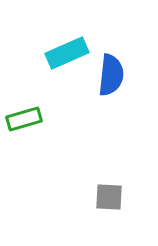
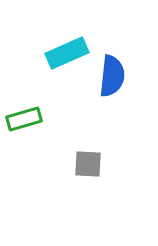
blue semicircle: moved 1 px right, 1 px down
gray square: moved 21 px left, 33 px up
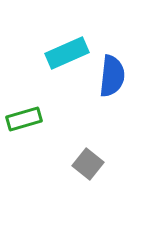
gray square: rotated 36 degrees clockwise
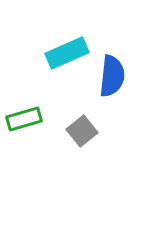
gray square: moved 6 px left, 33 px up; rotated 12 degrees clockwise
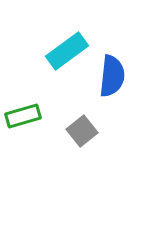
cyan rectangle: moved 2 px up; rotated 12 degrees counterclockwise
green rectangle: moved 1 px left, 3 px up
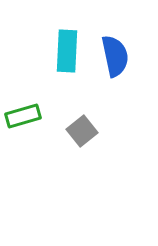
cyan rectangle: rotated 51 degrees counterclockwise
blue semicircle: moved 3 px right, 20 px up; rotated 18 degrees counterclockwise
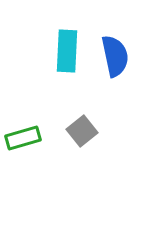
green rectangle: moved 22 px down
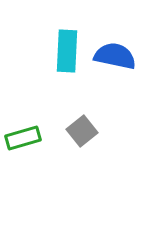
blue semicircle: rotated 66 degrees counterclockwise
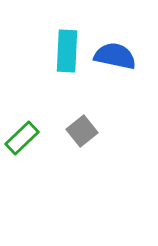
green rectangle: moved 1 px left; rotated 28 degrees counterclockwise
